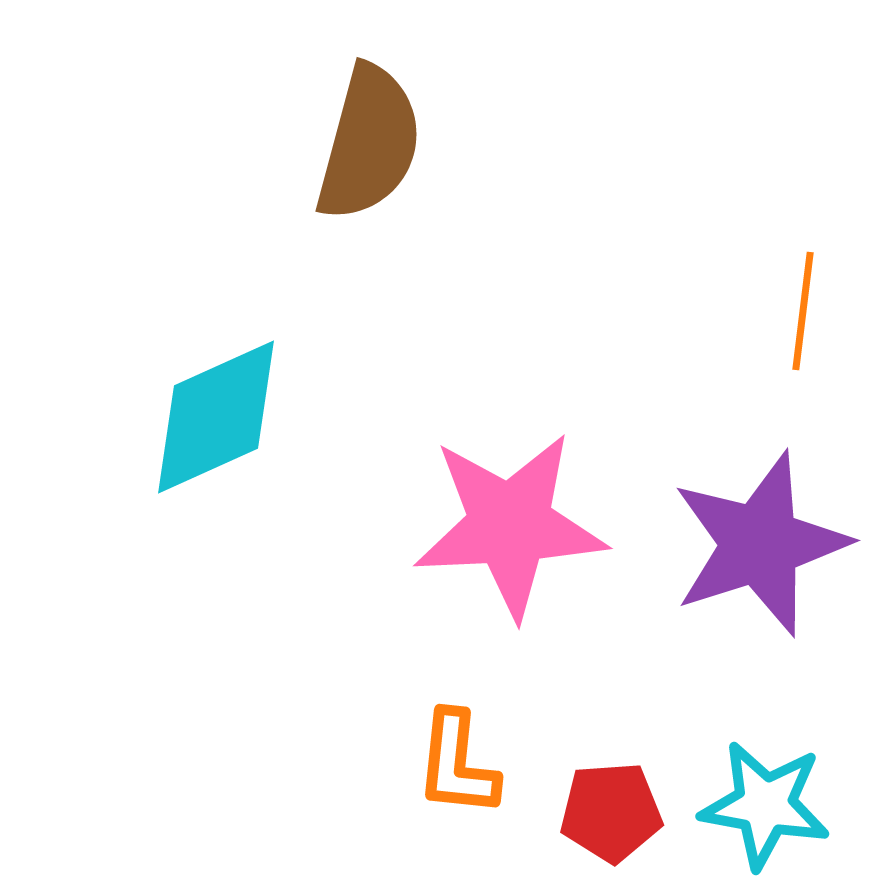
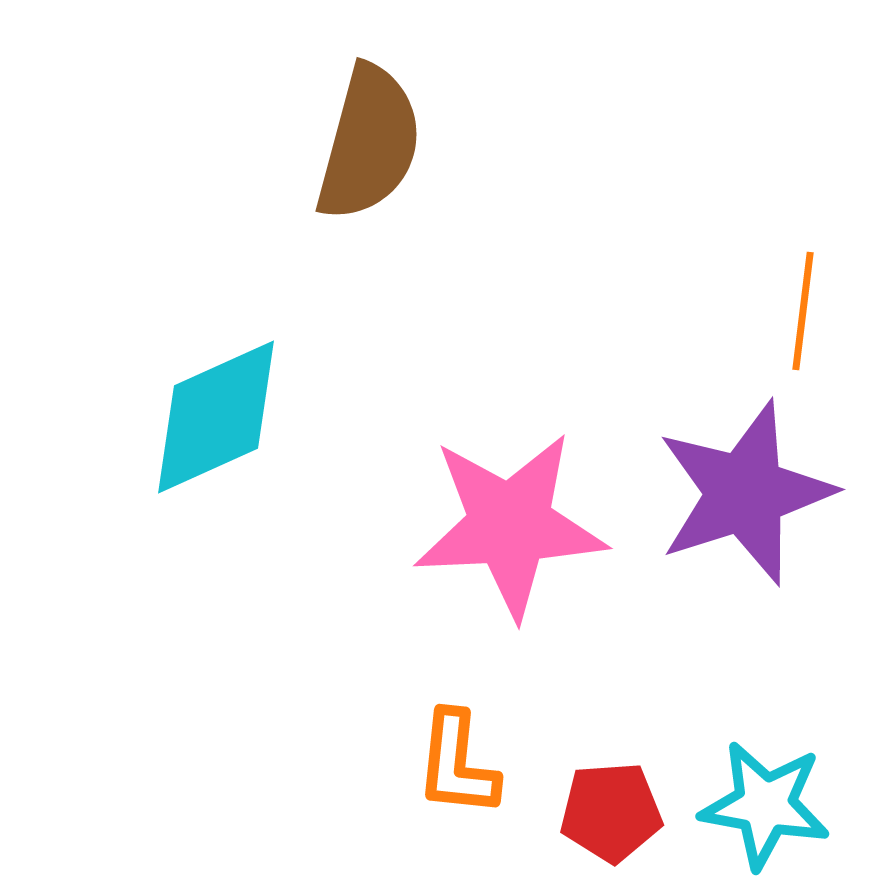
purple star: moved 15 px left, 51 px up
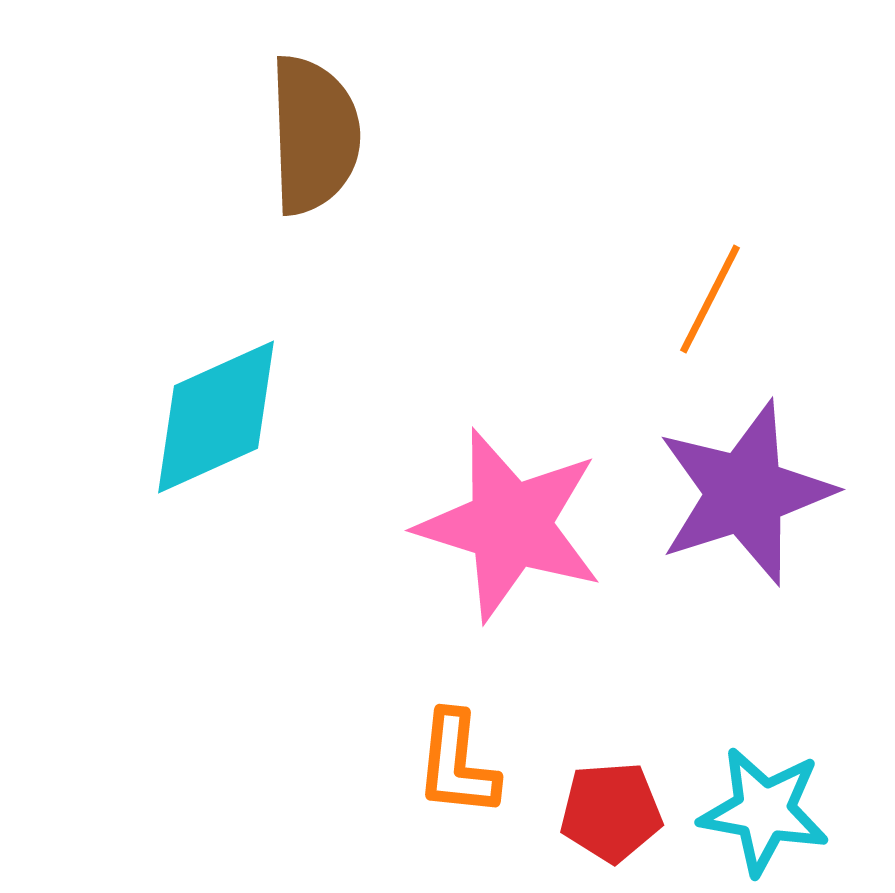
brown semicircle: moved 55 px left, 8 px up; rotated 17 degrees counterclockwise
orange line: moved 93 px left, 12 px up; rotated 20 degrees clockwise
pink star: rotated 20 degrees clockwise
cyan star: moved 1 px left, 6 px down
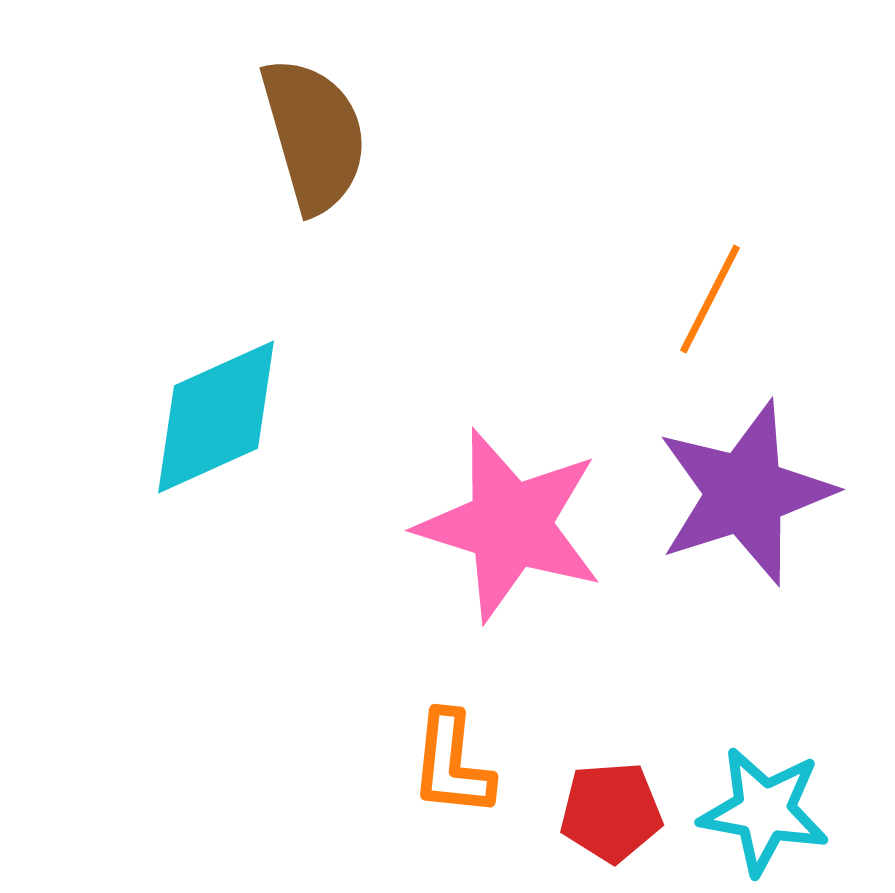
brown semicircle: rotated 14 degrees counterclockwise
orange L-shape: moved 5 px left
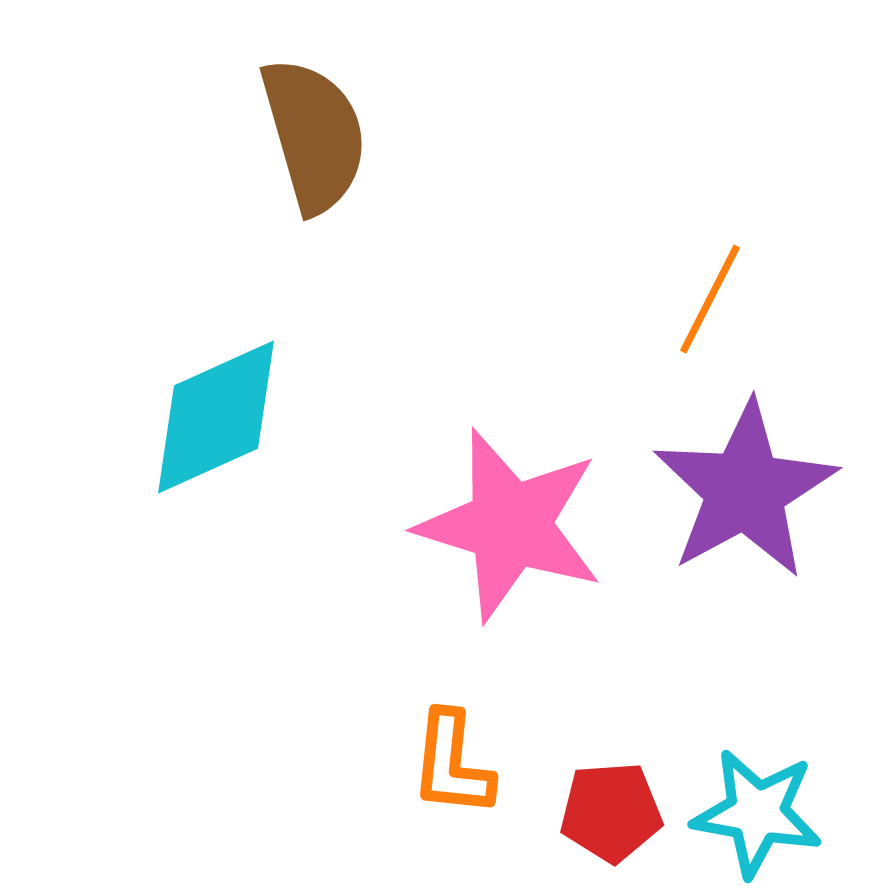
purple star: moved 3 px up; rotated 11 degrees counterclockwise
cyan star: moved 7 px left, 2 px down
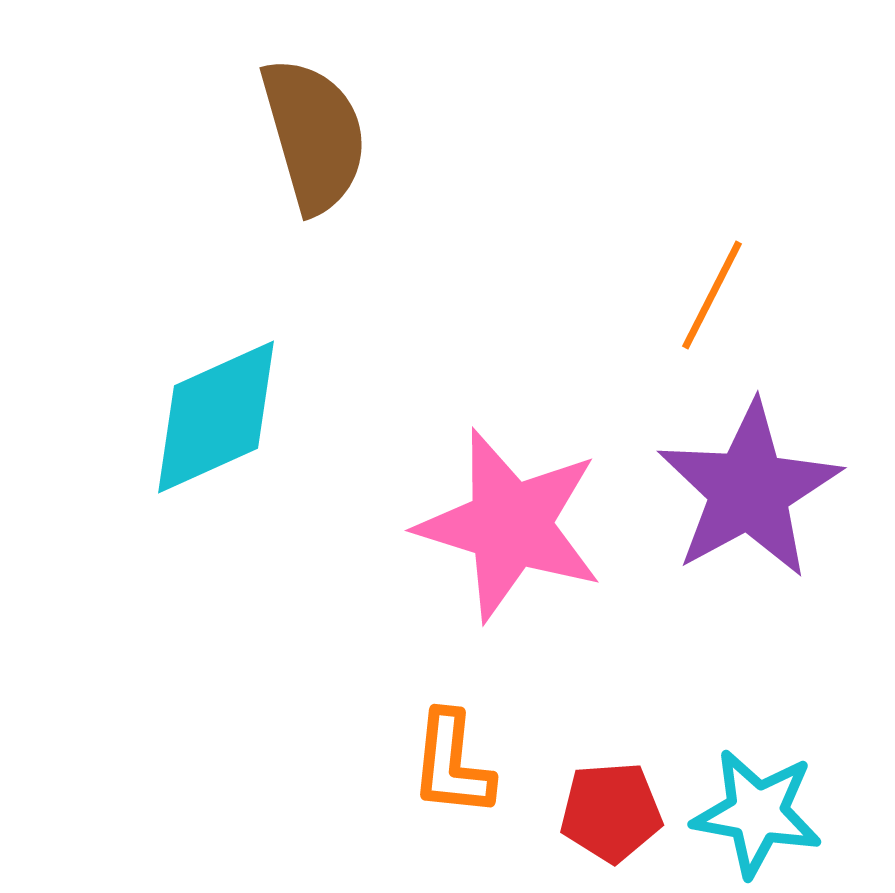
orange line: moved 2 px right, 4 px up
purple star: moved 4 px right
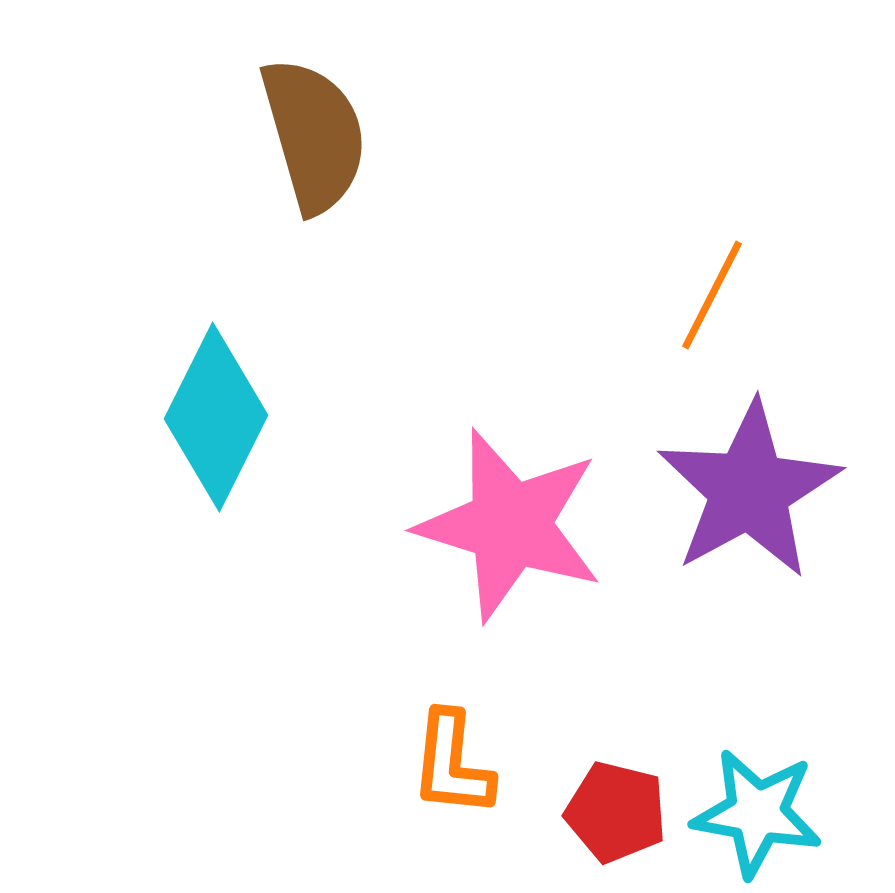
cyan diamond: rotated 39 degrees counterclockwise
red pentagon: moved 5 px right; rotated 18 degrees clockwise
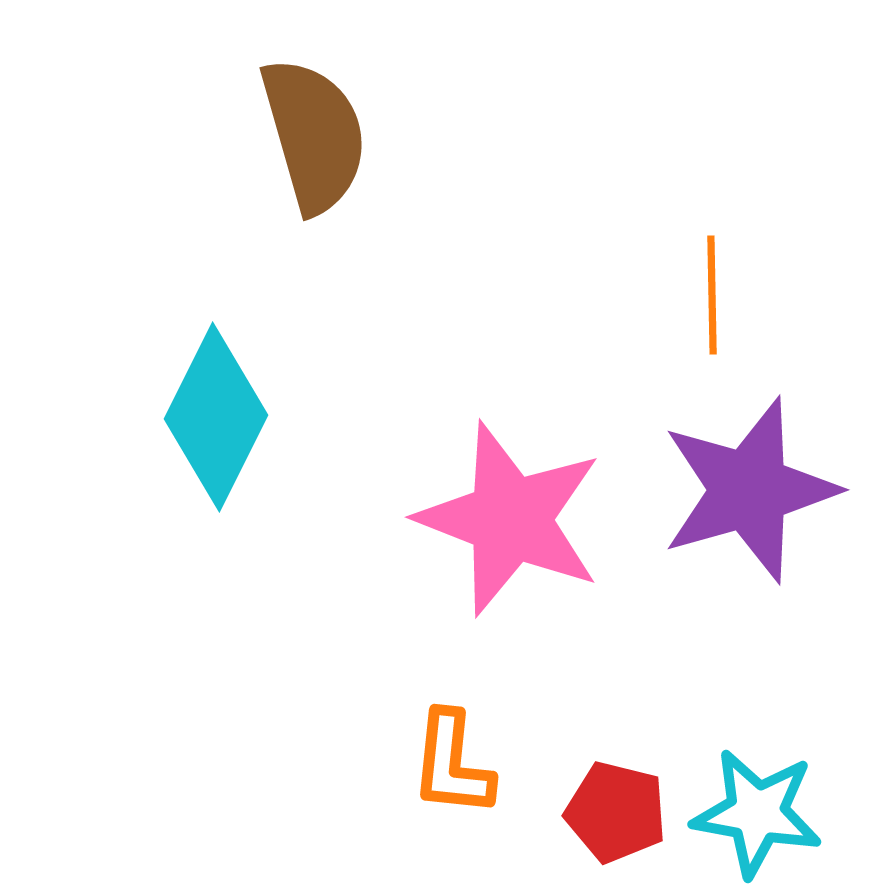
orange line: rotated 28 degrees counterclockwise
purple star: rotated 13 degrees clockwise
pink star: moved 6 px up; rotated 4 degrees clockwise
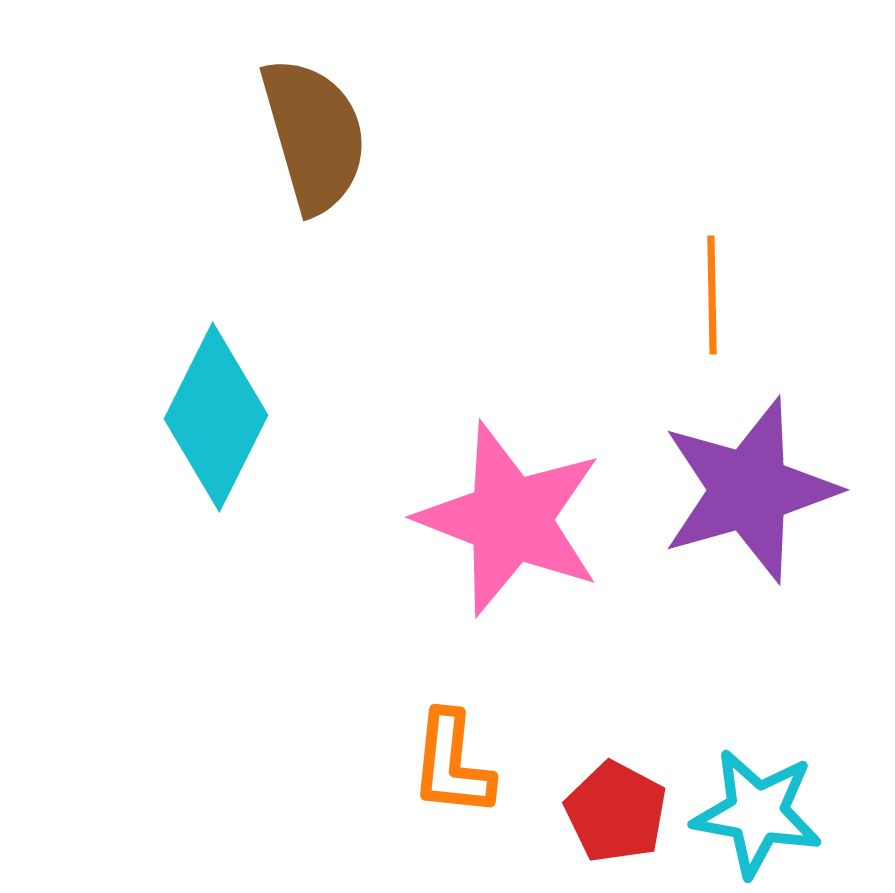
red pentagon: rotated 14 degrees clockwise
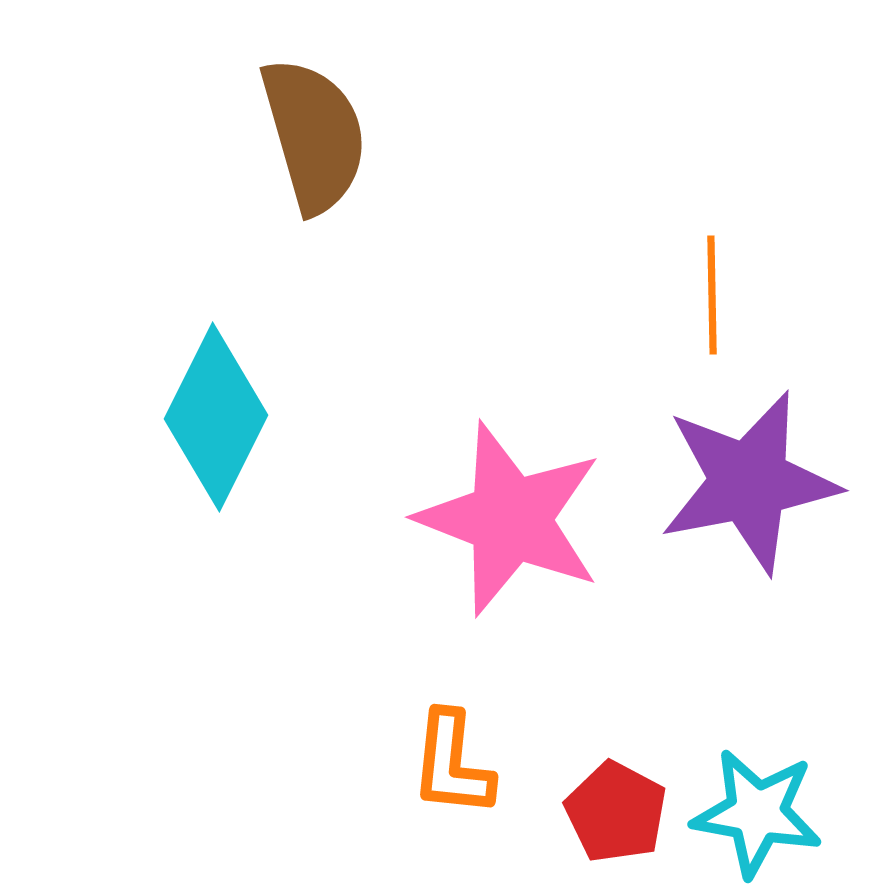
purple star: moved 8 px up; rotated 5 degrees clockwise
